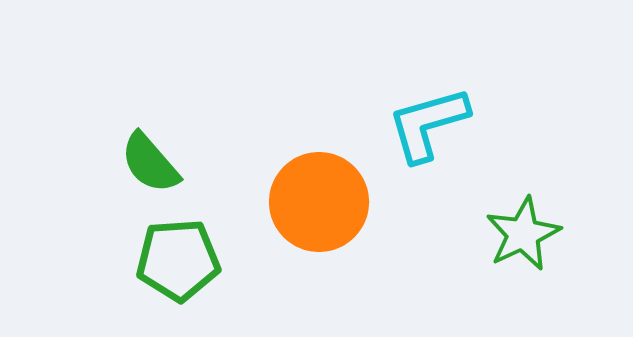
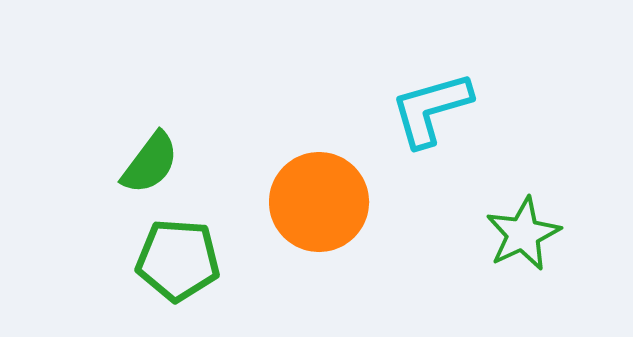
cyan L-shape: moved 3 px right, 15 px up
green semicircle: rotated 102 degrees counterclockwise
green pentagon: rotated 8 degrees clockwise
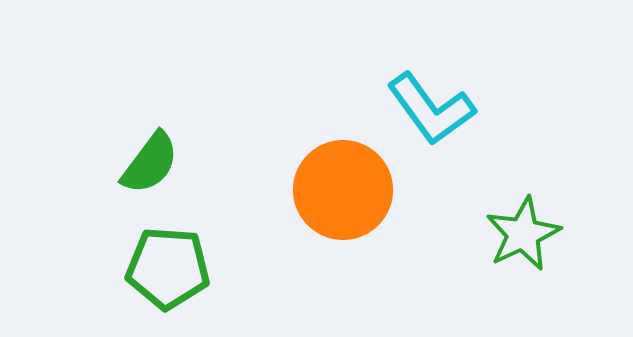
cyan L-shape: rotated 110 degrees counterclockwise
orange circle: moved 24 px right, 12 px up
green pentagon: moved 10 px left, 8 px down
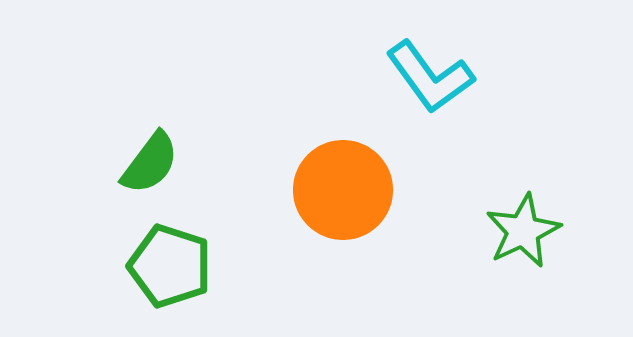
cyan L-shape: moved 1 px left, 32 px up
green star: moved 3 px up
green pentagon: moved 2 px right, 2 px up; rotated 14 degrees clockwise
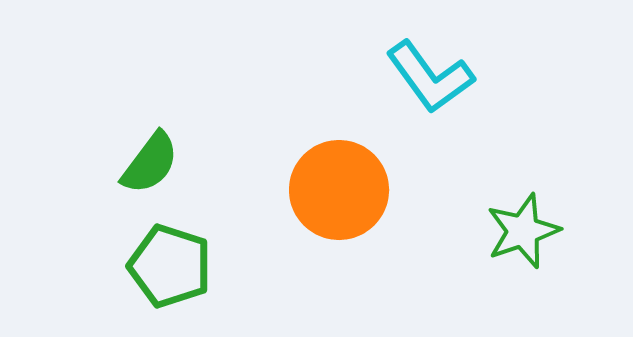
orange circle: moved 4 px left
green star: rotated 6 degrees clockwise
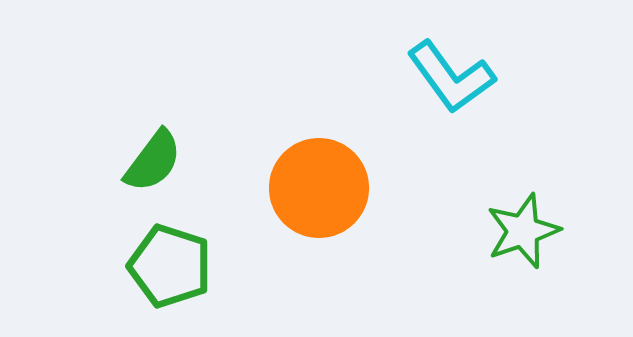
cyan L-shape: moved 21 px right
green semicircle: moved 3 px right, 2 px up
orange circle: moved 20 px left, 2 px up
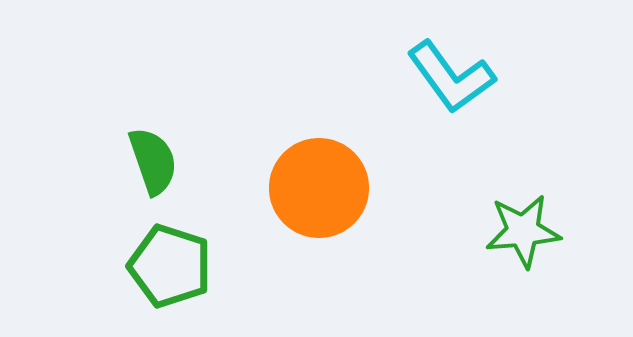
green semicircle: rotated 56 degrees counterclockwise
green star: rotated 14 degrees clockwise
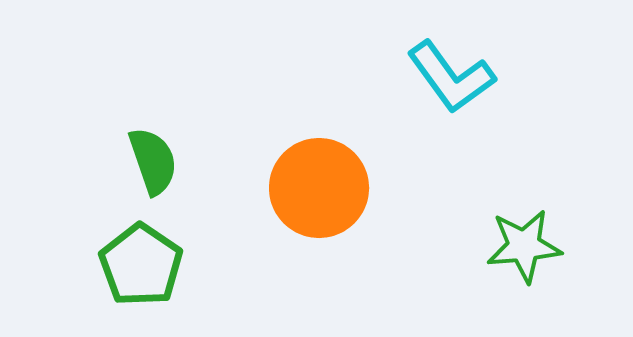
green star: moved 1 px right, 15 px down
green pentagon: moved 29 px left, 1 px up; rotated 16 degrees clockwise
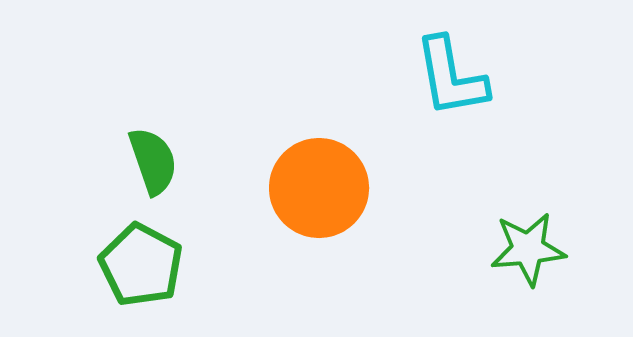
cyan L-shape: rotated 26 degrees clockwise
green star: moved 4 px right, 3 px down
green pentagon: rotated 6 degrees counterclockwise
